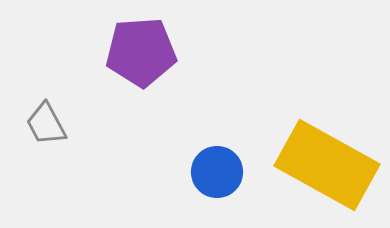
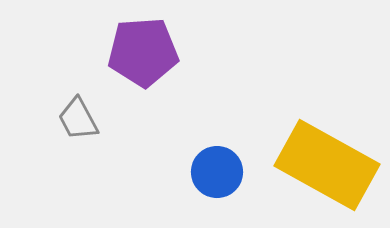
purple pentagon: moved 2 px right
gray trapezoid: moved 32 px right, 5 px up
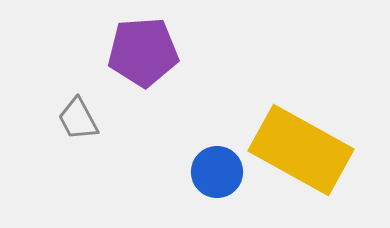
yellow rectangle: moved 26 px left, 15 px up
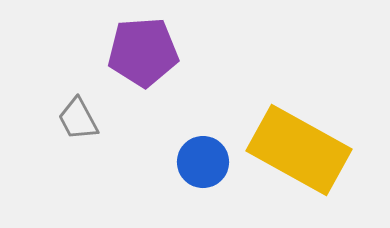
yellow rectangle: moved 2 px left
blue circle: moved 14 px left, 10 px up
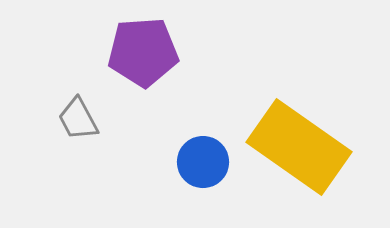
yellow rectangle: moved 3 px up; rotated 6 degrees clockwise
